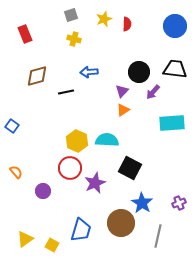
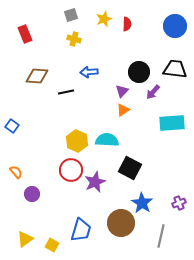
brown diamond: rotated 20 degrees clockwise
red circle: moved 1 px right, 2 px down
purple star: moved 1 px up
purple circle: moved 11 px left, 3 px down
gray line: moved 3 px right
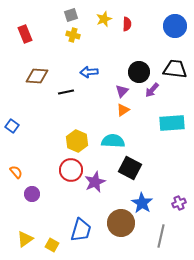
yellow cross: moved 1 px left, 4 px up
purple arrow: moved 1 px left, 2 px up
cyan semicircle: moved 6 px right, 1 px down
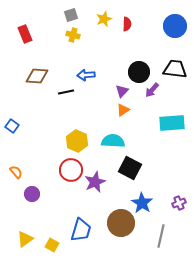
blue arrow: moved 3 px left, 3 px down
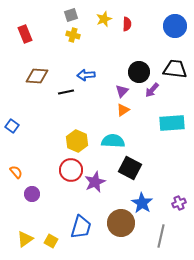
blue trapezoid: moved 3 px up
yellow square: moved 1 px left, 4 px up
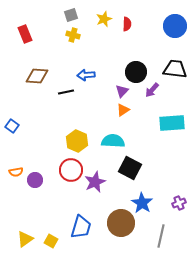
black circle: moved 3 px left
orange semicircle: rotated 120 degrees clockwise
purple circle: moved 3 px right, 14 px up
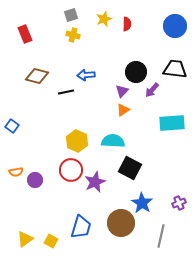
brown diamond: rotated 10 degrees clockwise
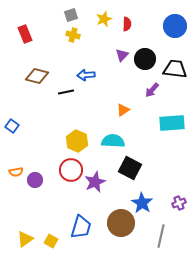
black circle: moved 9 px right, 13 px up
purple triangle: moved 36 px up
